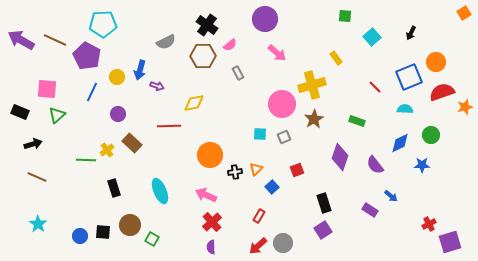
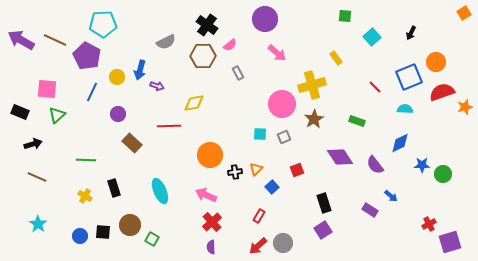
green circle at (431, 135): moved 12 px right, 39 px down
yellow cross at (107, 150): moved 22 px left, 46 px down; rotated 24 degrees counterclockwise
purple diamond at (340, 157): rotated 52 degrees counterclockwise
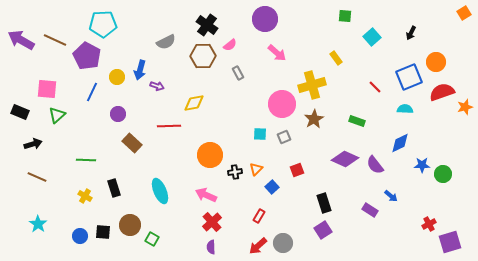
purple diamond at (340, 157): moved 5 px right, 2 px down; rotated 32 degrees counterclockwise
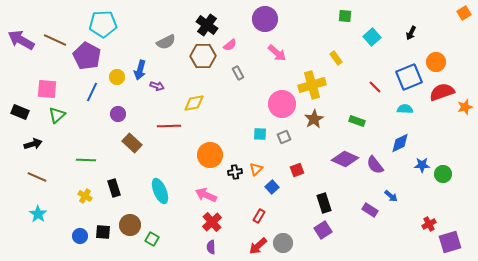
cyan star at (38, 224): moved 10 px up
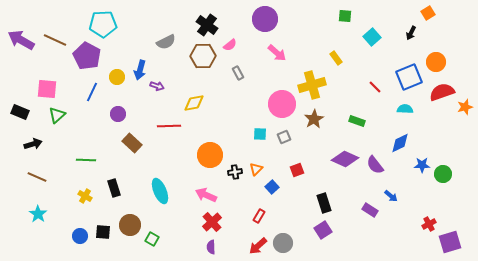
orange square at (464, 13): moved 36 px left
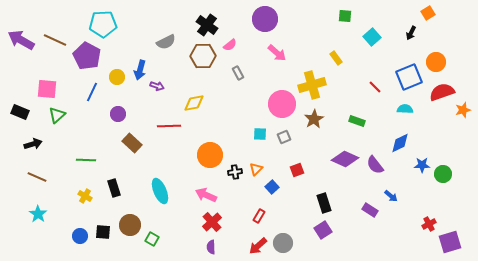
orange star at (465, 107): moved 2 px left, 3 px down
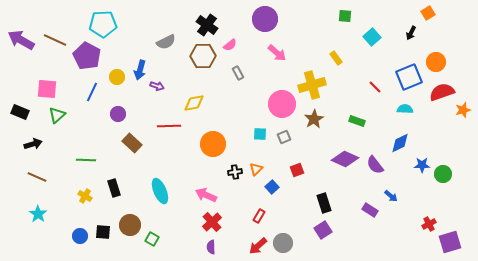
orange circle at (210, 155): moved 3 px right, 11 px up
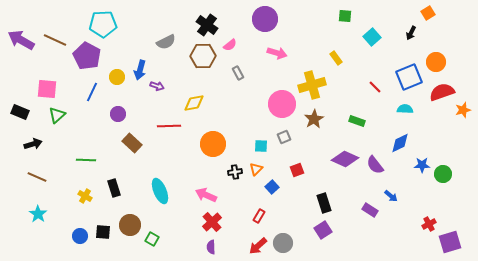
pink arrow at (277, 53): rotated 24 degrees counterclockwise
cyan square at (260, 134): moved 1 px right, 12 px down
